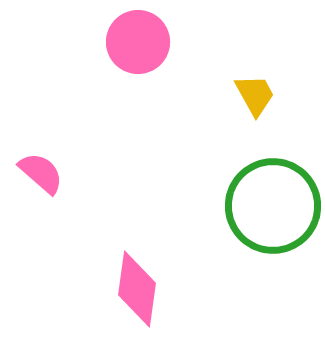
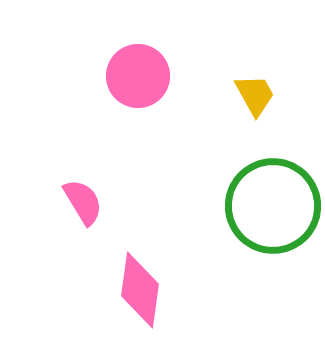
pink circle: moved 34 px down
pink semicircle: moved 42 px right, 29 px down; rotated 18 degrees clockwise
pink diamond: moved 3 px right, 1 px down
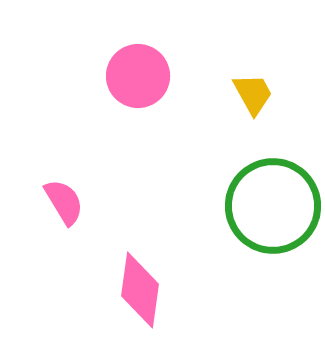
yellow trapezoid: moved 2 px left, 1 px up
pink semicircle: moved 19 px left
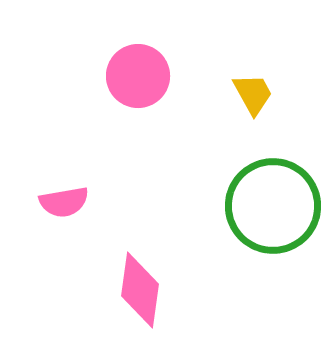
pink semicircle: rotated 111 degrees clockwise
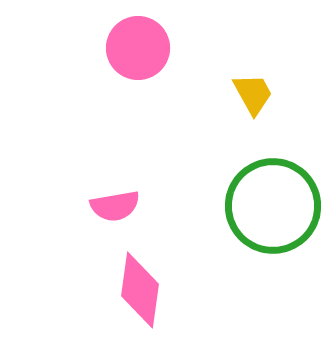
pink circle: moved 28 px up
pink semicircle: moved 51 px right, 4 px down
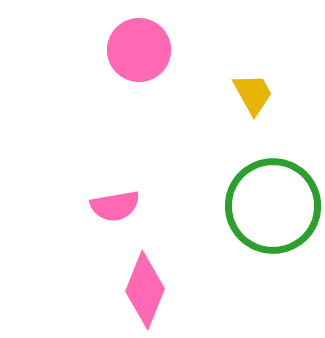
pink circle: moved 1 px right, 2 px down
pink diamond: moved 5 px right; rotated 14 degrees clockwise
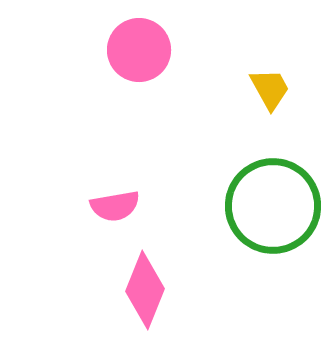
yellow trapezoid: moved 17 px right, 5 px up
